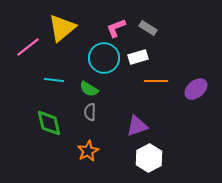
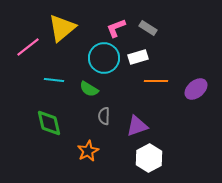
gray semicircle: moved 14 px right, 4 px down
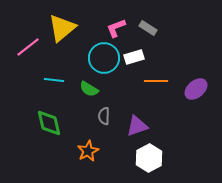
white rectangle: moved 4 px left
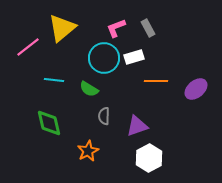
gray rectangle: rotated 30 degrees clockwise
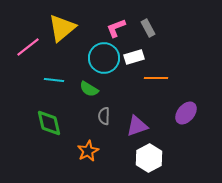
orange line: moved 3 px up
purple ellipse: moved 10 px left, 24 px down; rotated 10 degrees counterclockwise
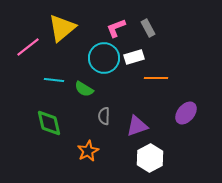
green semicircle: moved 5 px left
white hexagon: moved 1 px right
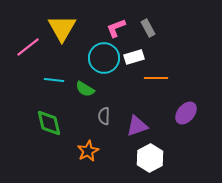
yellow triangle: rotated 20 degrees counterclockwise
green semicircle: moved 1 px right
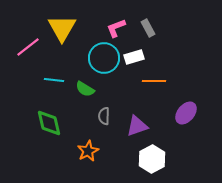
orange line: moved 2 px left, 3 px down
white hexagon: moved 2 px right, 1 px down
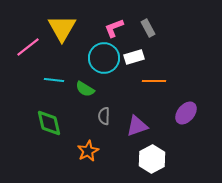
pink L-shape: moved 2 px left
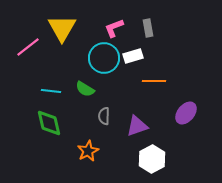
gray rectangle: rotated 18 degrees clockwise
white rectangle: moved 1 px left, 1 px up
cyan line: moved 3 px left, 11 px down
